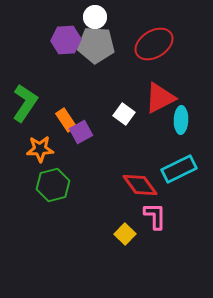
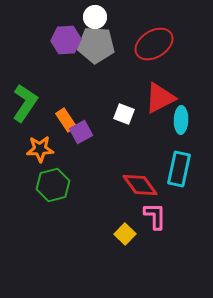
white square: rotated 15 degrees counterclockwise
cyan rectangle: rotated 52 degrees counterclockwise
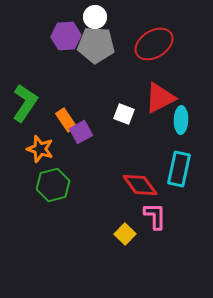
purple hexagon: moved 4 px up
orange star: rotated 20 degrees clockwise
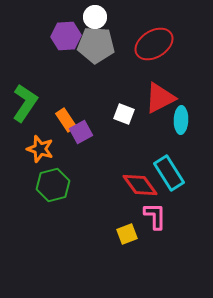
cyan rectangle: moved 10 px left, 4 px down; rotated 44 degrees counterclockwise
yellow square: moved 2 px right; rotated 25 degrees clockwise
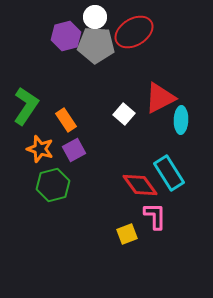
purple hexagon: rotated 12 degrees counterclockwise
red ellipse: moved 20 px left, 12 px up
green L-shape: moved 1 px right, 3 px down
white square: rotated 20 degrees clockwise
purple square: moved 7 px left, 18 px down
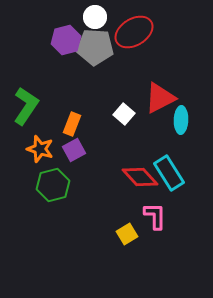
purple hexagon: moved 4 px down
gray pentagon: moved 1 px left, 2 px down
orange rectangle: moved 6 px right, 4 px down; rotated 55 degrees clockwise
red diamond: moved 8 px up; rotated 6 degrees counterclockwise
yellow square: rotated 10 degrees counterclockwise
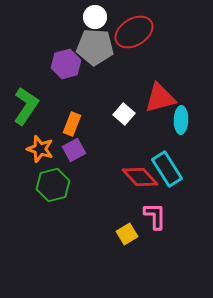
purple hexagon: moved 24 px down
red triangle: rotated 12 degrees clockwise
cyan rectangle: moved 2 px left, 4 px up
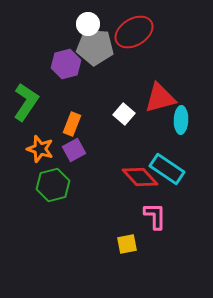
white circle: moved 7 px left, 7 px down
green L-shape: moved 4 px up
cyan rectangle: rotated 24 degrees counterclockwise
yellow square: moved 10 px down; rotated 20 degrees clockwise
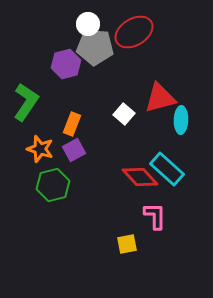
cyan rectangle: rotated 8 degrees clockwise
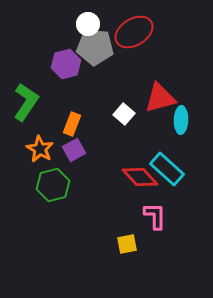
orange star: rotated 12 degrees clockwise
